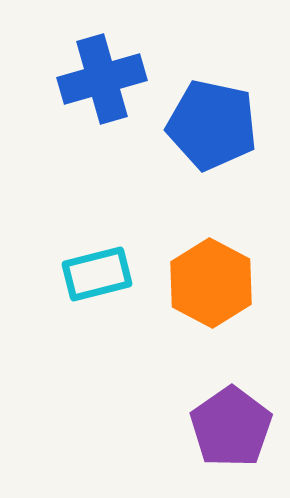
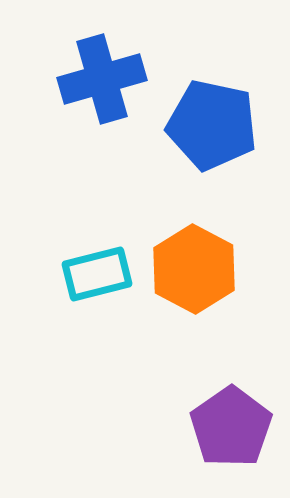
orange hexagon: moved 17 px left, 14 px up
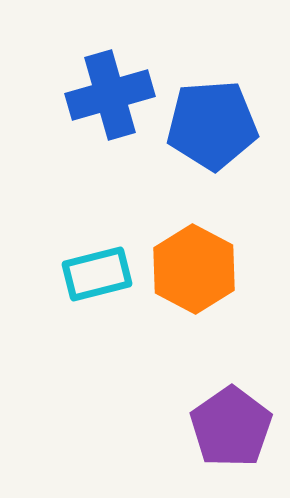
blue cross: moved 8 px right, 16 px down
blue pentagon: rotated 16 degrees counterclockwise
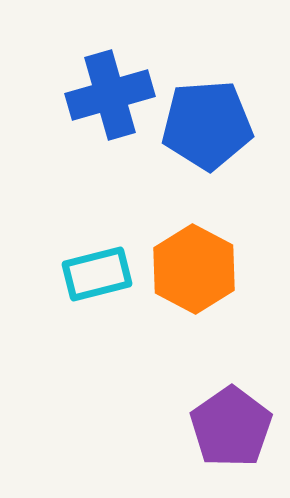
blue pentagon: moved 5 px left
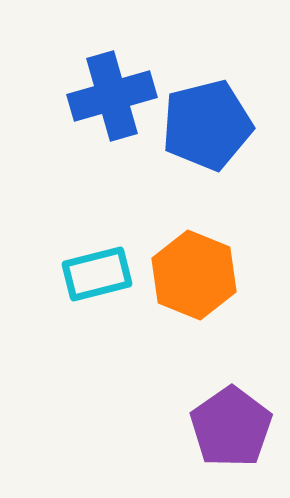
blue cross: moved 2 px right, 1 px down
blue pentagon: rotated 10 degrees counterclockwise
orange hexagon: moved 6 px down; rotated 6 degrees counterclockwise
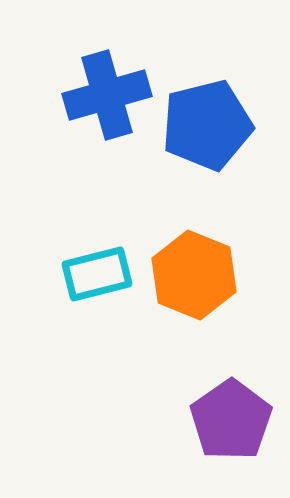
blue cross: moved 5 px left, 1 px up
purple pentagon: moved 7 px up
